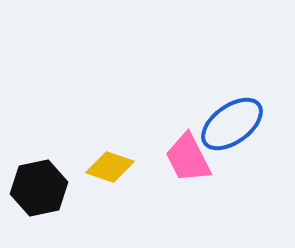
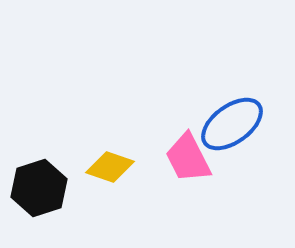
black hexagon: rotated 6 degrees counterclockwise
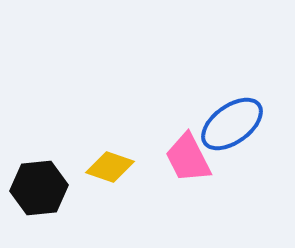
black hexagon: rotated 12 degrees clockwise
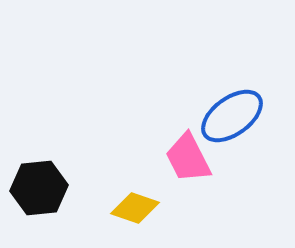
blue ellipse: moved 8 px up
yellow diamond: moved 25 px right, 41 px down
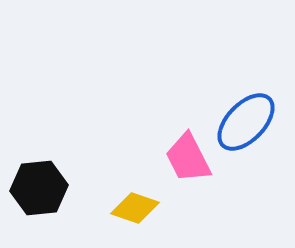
blue ellipse: moved 14 px right, 6 px down; rotated 10 degrees counterclockwise
